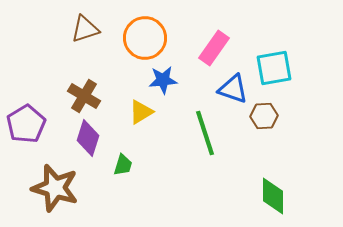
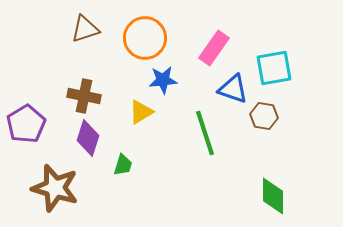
brown cross: rotated 20 degrees counterclockwise
brown hexagon: rotated 12 degrees clockwise
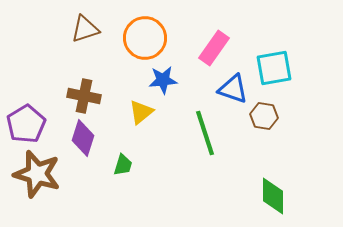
yellow triangle: rotated 8 degrees counterclockwise
purple diamond: moved 5 px left
brown star: moved 18 px left, 14 px up
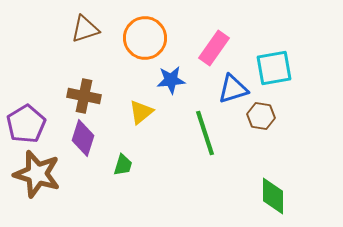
blue star: moved 8 px right
blue triangle: rotated 36 degrees counterclockwise
brown hexagon: moved 3 px left
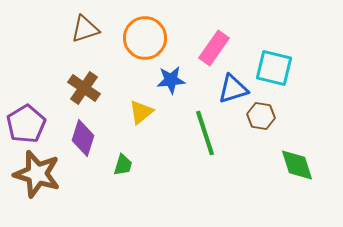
cyan square: rotated 24 degrees clockwise
brown cross: moved 8 px up; rotated 24 degrees clockwise
green diamond: moved 24 px right, 31 px up; rotated 18 degrees counterclockwise
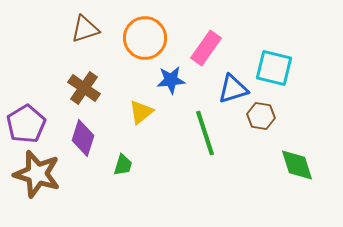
pink rectangle: moved 8 px left
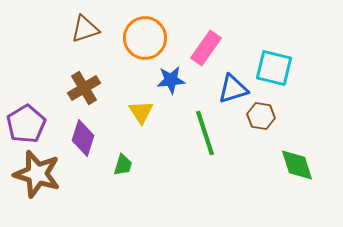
brown cross: rotated 24 degrees clockwise
yellow triangle: rotated 24 degrees counterclockwise
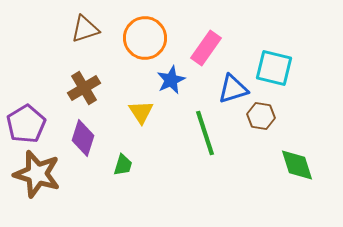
blue star: rotated 20 degrees counterclockwise
